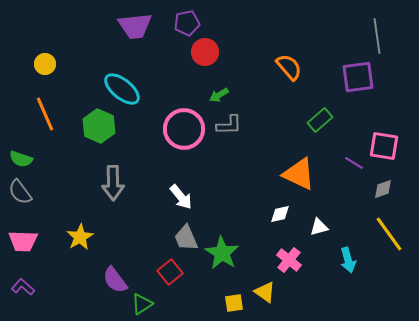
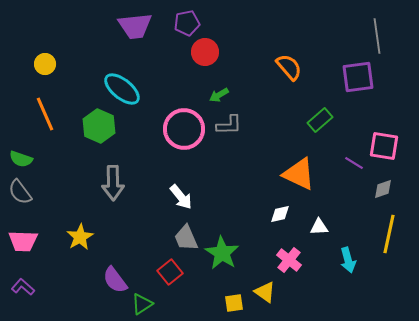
white triangle: rotated 12 degrees clockwise
yellow line: rotated 48 degrees clockwise
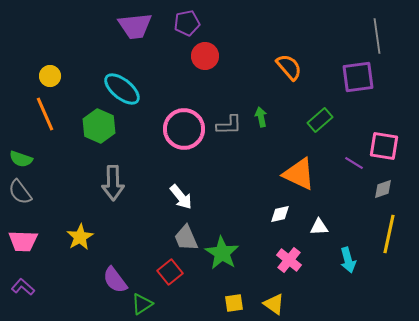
red circle: moved 4 px down
yellow circle: moved 5 px right, 12 px down
green arrow: moved 42 px right, 22 px down; rotated 108 degrees clockwise
yellow triangle: moved 9 px right, 12 px down
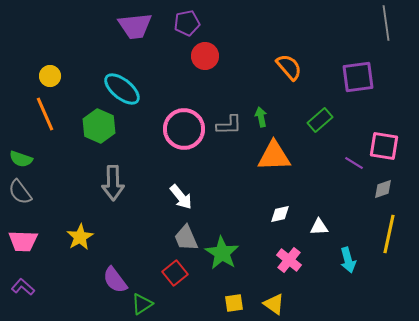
gray line: moved 9 px right, 13 px up
orange triangle: moved 25 px left, 18 px up; rotated 27 degrees counterclockwise
red square: moved 5 px right, 1 px down
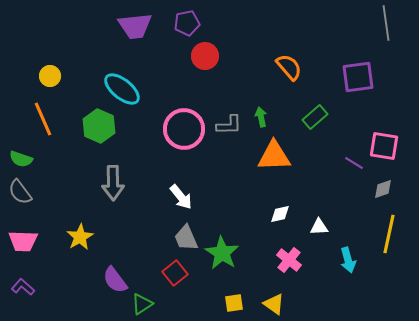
orange line: moved 2 px left, 5 px down
green rectangle: moved 5 px left, 3 px up
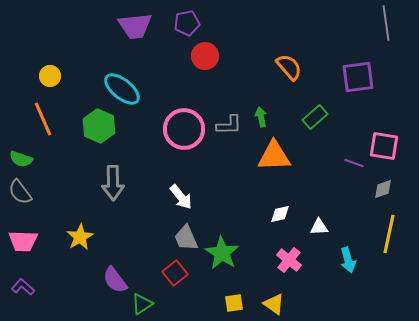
purple line: rotated 12 degrees counterclockwise
